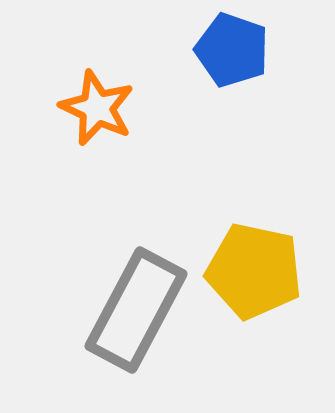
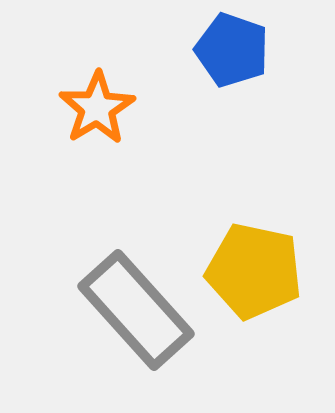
orange star: rotated 16 degrees clockwise
gray rectangle: rotated 70 degrees counterclockwise
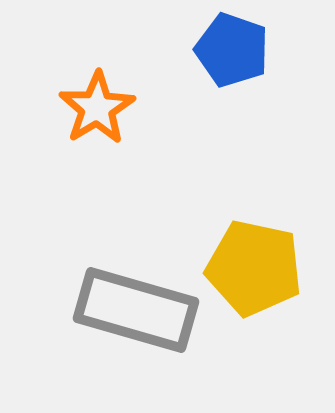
yellow pentagon: moved 3 px up
gray rectangle: rotated 32 degrees counterclockwise
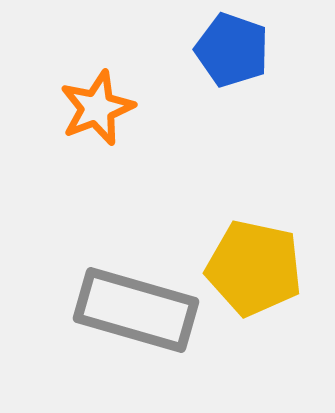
orange star: rotated 10 degrees clockwise
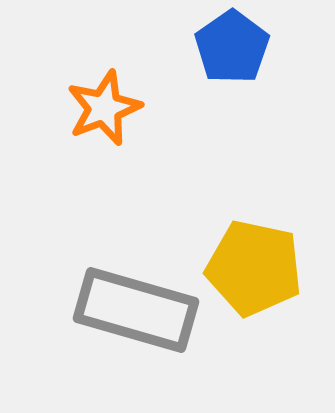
blue pentagon: moved 3 px up; rotated 18 degrees clockwise
orange star: moved 7 px right
